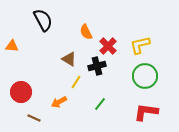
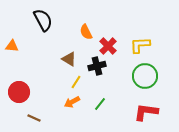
yellow L-shape: rotated 10 degrees clockwise
red circle: moved 2 px left
orange arrow: moved 13 px right
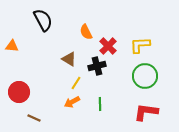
yellow line: moved 1 px down
green line: rotated 40 degrees counterclockwise
